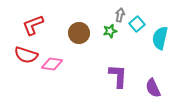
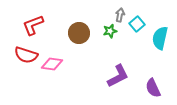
purple L-shape: rotated 60 degrees clockwise
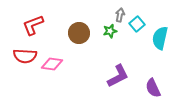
red semicircle: moved 1 px left, 1 px down; rotated 15 degrees counterclockwise
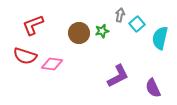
green star: moved 8 px left
red semicircle: rotated 15 degrees clockwise
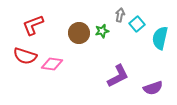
purple semicircle: rotated 84 degrees counterclockwise
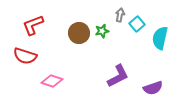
pink diamond: moved 17 px down; rotated 10 degrees clockwise
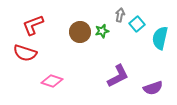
brown circle: moved 1 px right, 1 px up
red semicircle: moved 3 px up
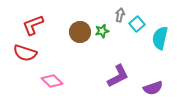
pink diamond: rotated 25 degrees clockwise
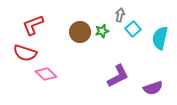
cyan square: moved 4 px left, 5 px down
pink diamond: moved 6 px left, 7 px up
